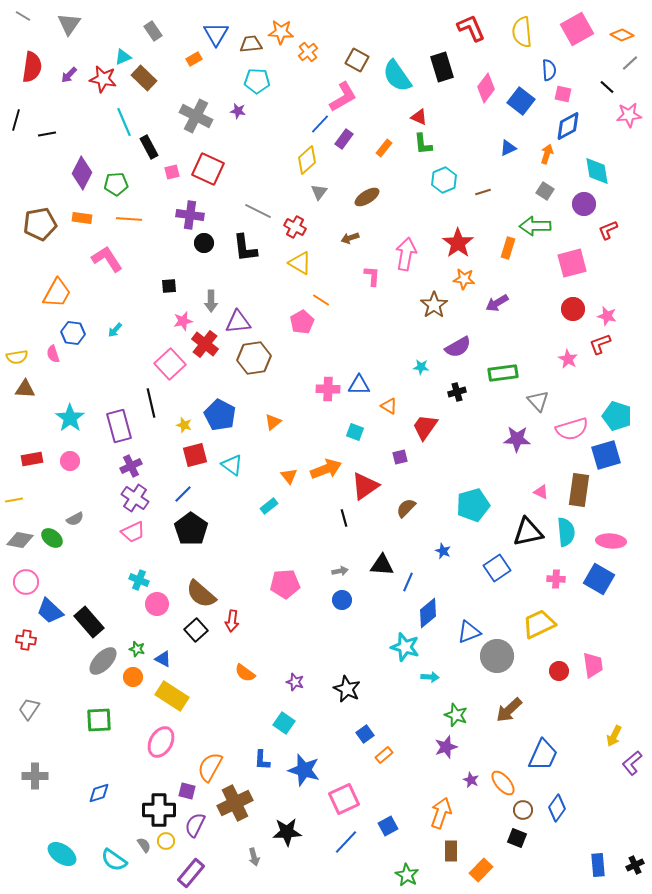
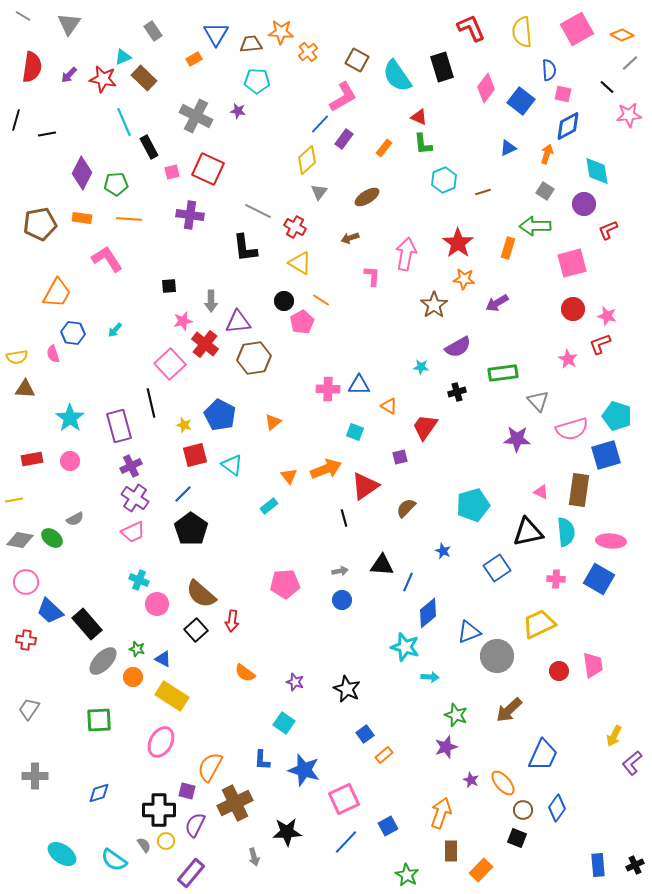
black circle at (204, 243): moved 80 px right, 58 px down
black rectangle at (89, 622): moved 2 px left, 2 px down
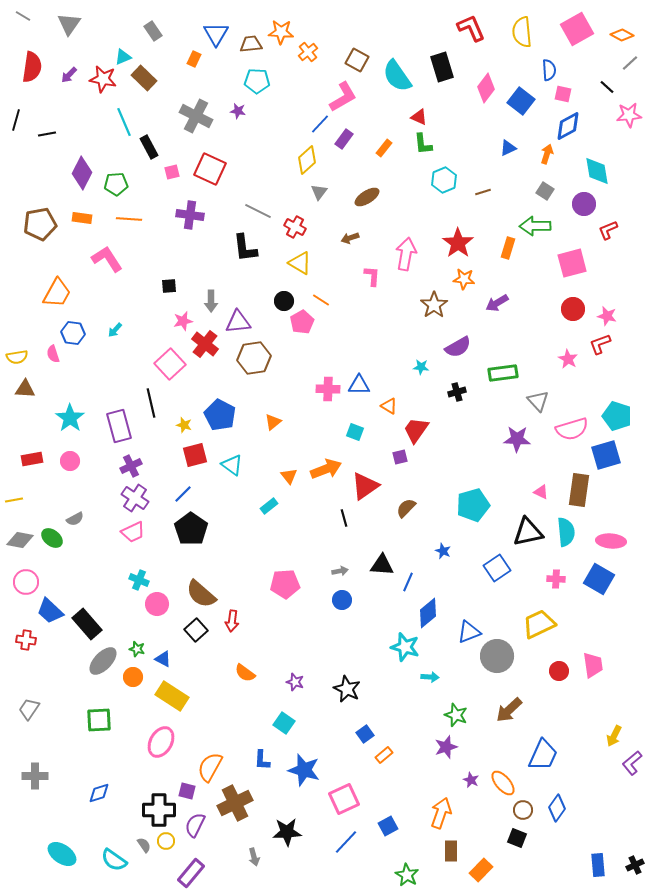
orange rectangle at (194, 59): rotated 35 degrees counterclockwise
red square at (208, 169): moved 2 px right
red trapezoid at (425, 427): moved 9 px left, 3 px down
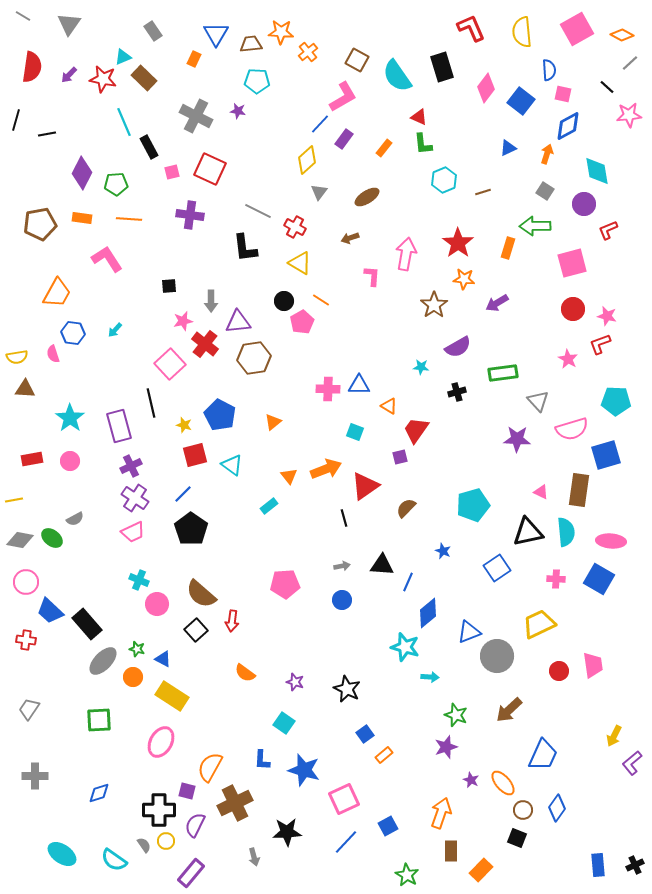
cyan pentagon at (617, 416): moved 1 px left, 15 px up; rotated 16 degrees counterclockwise
gray arrow at (340, 571): moved 2 px right, 5 px up
